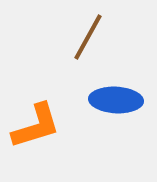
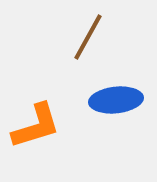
blue ellipse: rotated 9 degrees counterclockwise
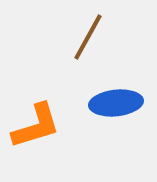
blue ellipse: moved 3 px down
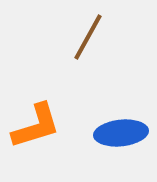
blue ellipse: moved 5 px right, 30 px down
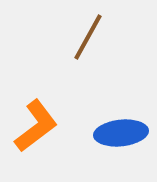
orange L-shape: rotated 20 degrees counterclockwise
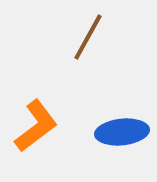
blue ellipse: moved 1 px right, 1 px up
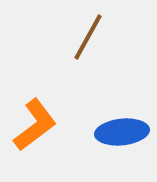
orange L-shape: moved 1 px left, 1 px up
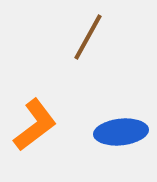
blue ellipse: moved 1 px left
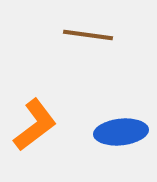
brown line: moved 2 px up; rotated 69 degrees clockwise
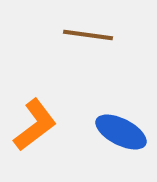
blue ellipse: rotated 33 degrees clockwise
